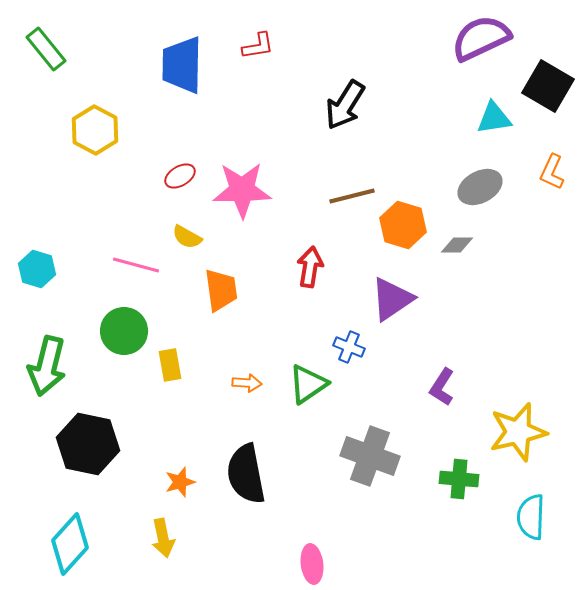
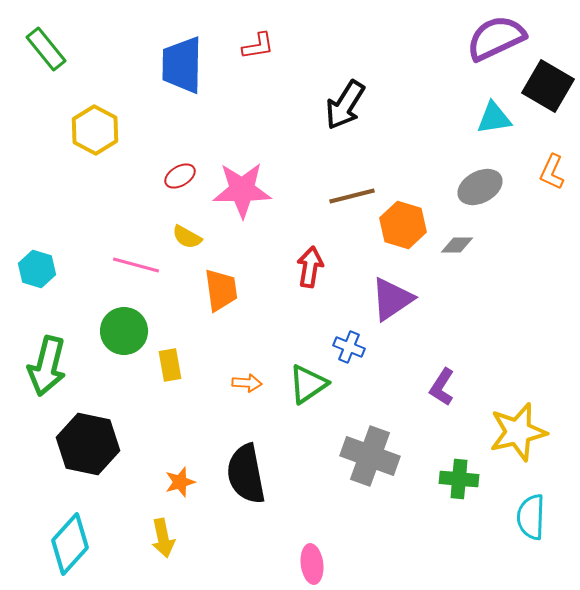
purple semicircle: moved 15 px right
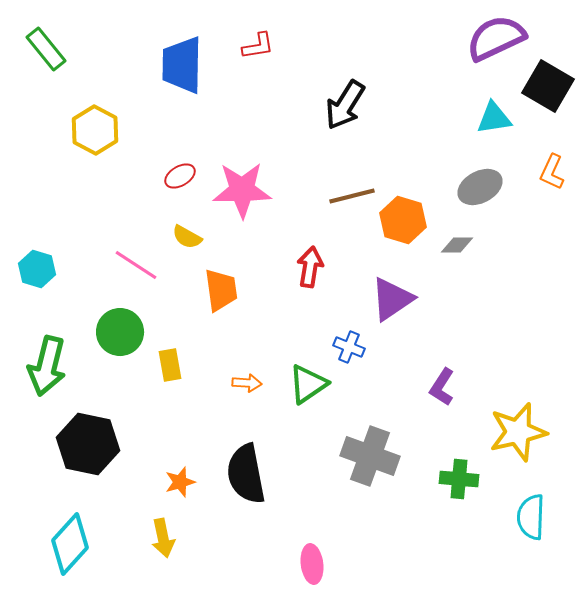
orange hexagon: moved 5 px up
pink line: rotated 18 degrees clockwise
green circle: moved 4 px left, 1 px down
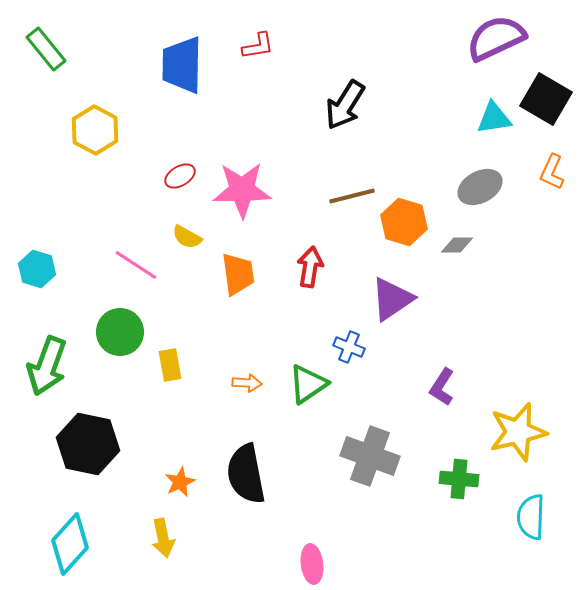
black square: moved 2 px left, 13 px down
orange hexagon: moved 1 px right, 2 px down
orange trapezoid: moved 17 px right, 16 px up
green arrow: rotated 6 degrees clockwise
orange star: rotated 8 degrees counterclockwise
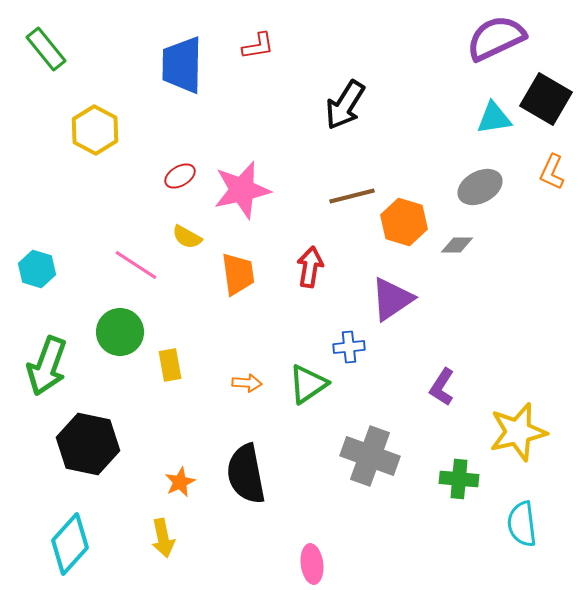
pink star: rotated 12 degrees counterclockwise
blue cross: rotated 28 degrees counterclockwise
cyan semicircle: moved 9 px left, 7 px down; rotated 9 degrees counterclockwise
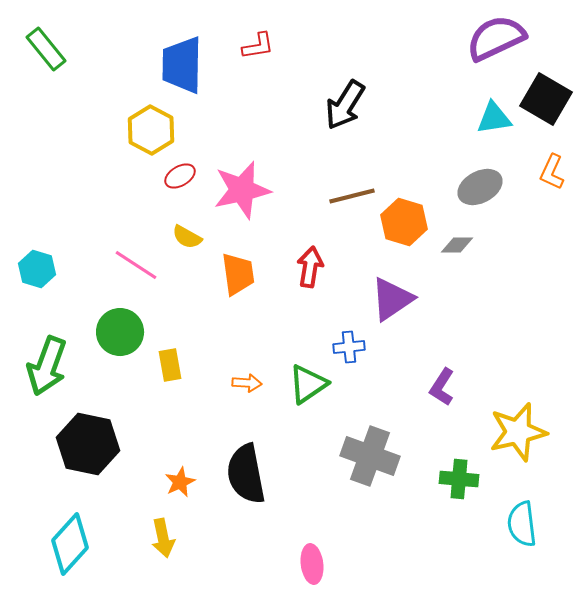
yellow hexagon: moved 56 px right
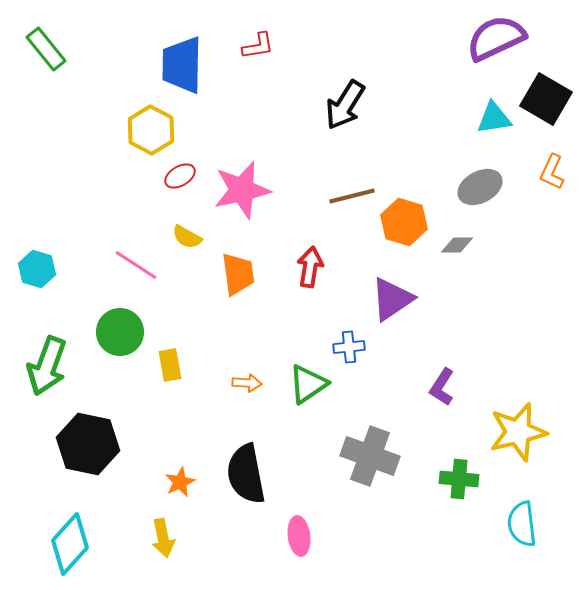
pink ellipse: moved 13 px left, 28 px up
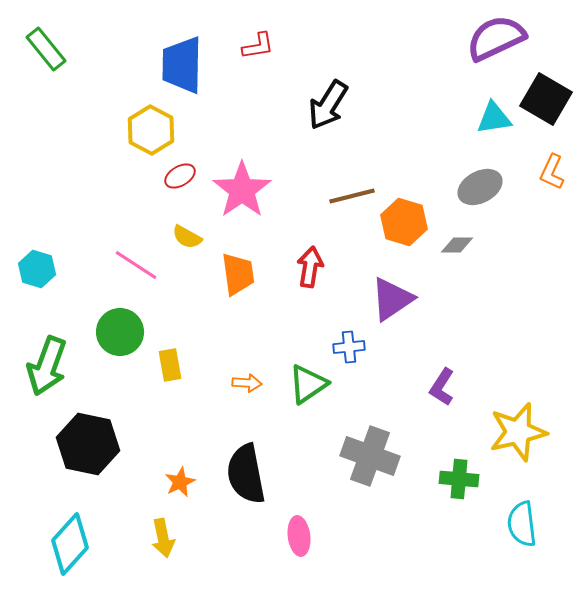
black arrow: moved 17 px left
pink star: rotated 22 degrees counterclockwise
